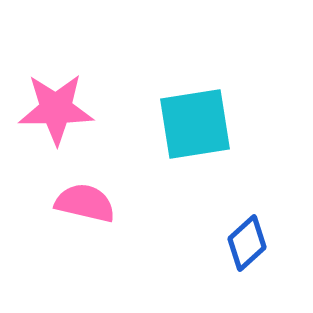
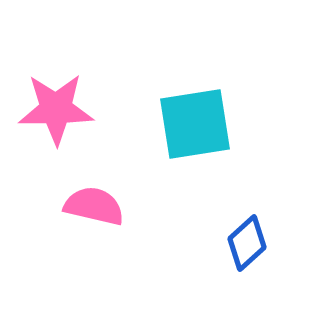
pink semicircle: moved 9 px right, 3 px down
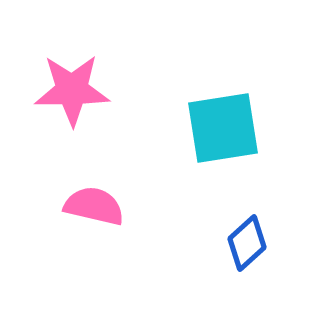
pink star: moved 16 px right, 19 px up
cyan square: moved 28 px right, 4 px down
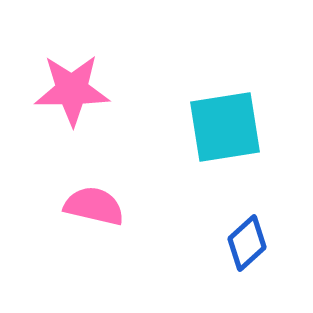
cyan square: moved 2 px right, 1 px up
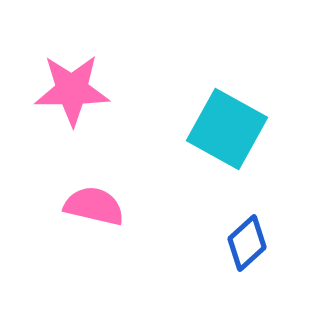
cyan square: moved 2 px right, 2 px down; rotated 38 degrees clockwise
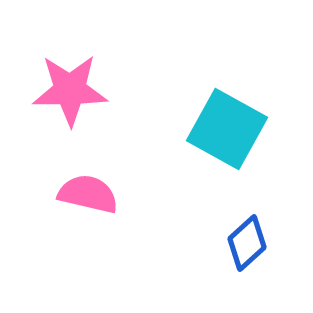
pink star: moved 2 px left
pink semicircle: moved 6 px left, 12 px up
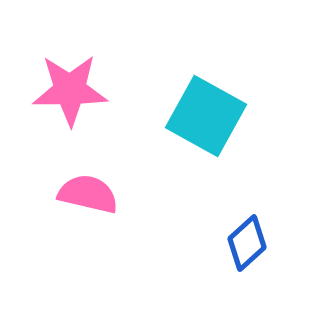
cyan square: moved 21 px left, 13 px up
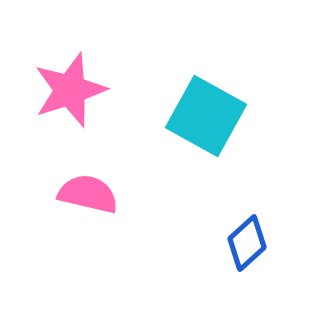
pink star: rotated 18 degrees counterclockwise
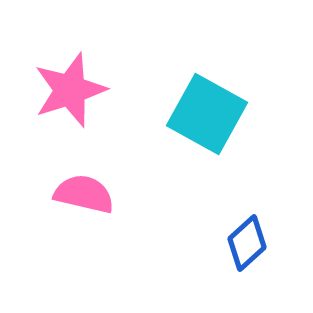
cyan square: moved 1 px right, 2 px up
pink semicircle: moved 4 px left
